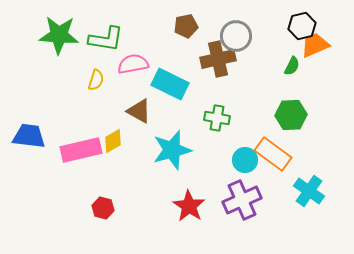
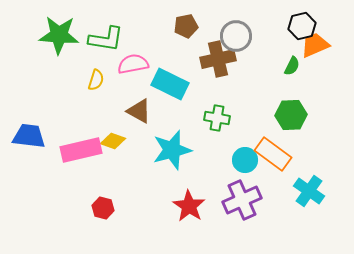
yellow diamond: rotated 50 degrees clockwise
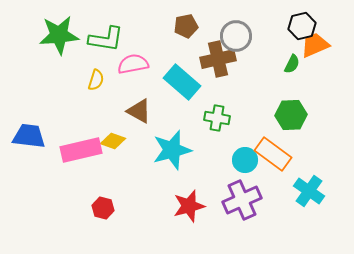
green star: rotated 9 degrees counterclockwise
green semicircle: moved 2 px up
cyan rectangle: moved 12 px right, 2 px up; rotated 15 degrees clockwise
red star: rotated 24 degrees clockwise
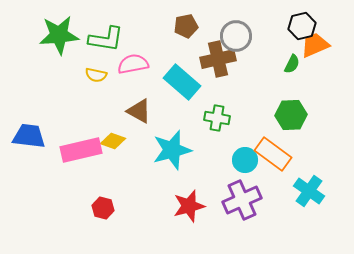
yellow semicircle: moved 5 px up; rotated 85 degrees clockwise
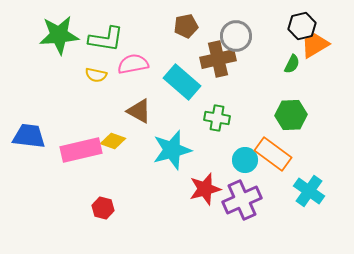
orange trapezoid: rotated 8 degrees counterclockwise
red star: moved 16 px right, 17 px up
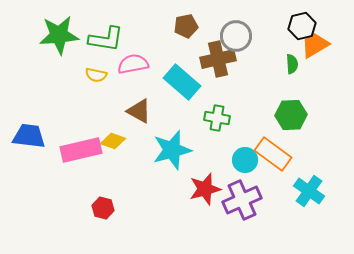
green semicircle: rotated 30 degrees counterclockwise
